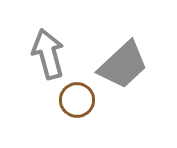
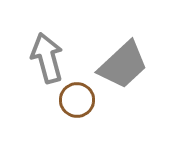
gray arrow: moved 1 px left, 4 px down
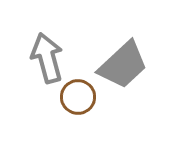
brown circle: moved 1 px right, 3 px up
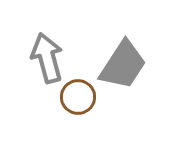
gray trapezoid: rotated 14 degrees counterclockwise
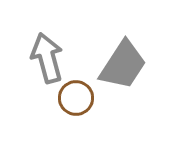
brown circle: moved 2 px left, 1 px down
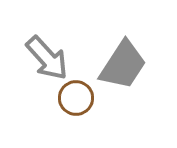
gray arrow: rotated 153 degrees clockwise
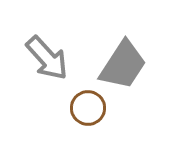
brown circle: moved 12 px right, 10 px down
